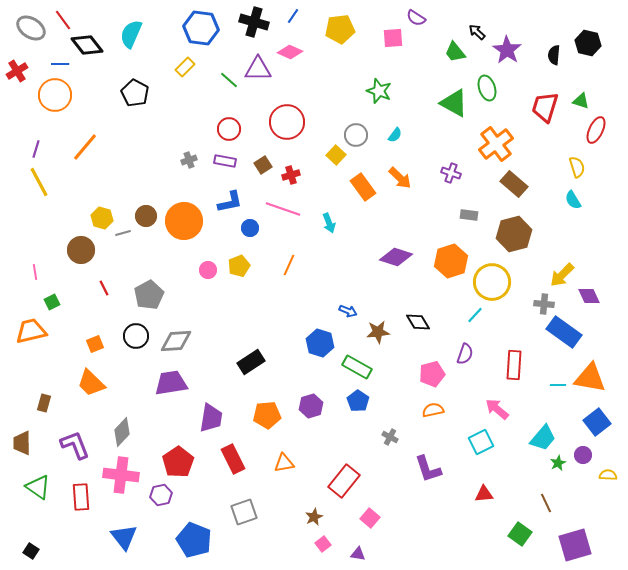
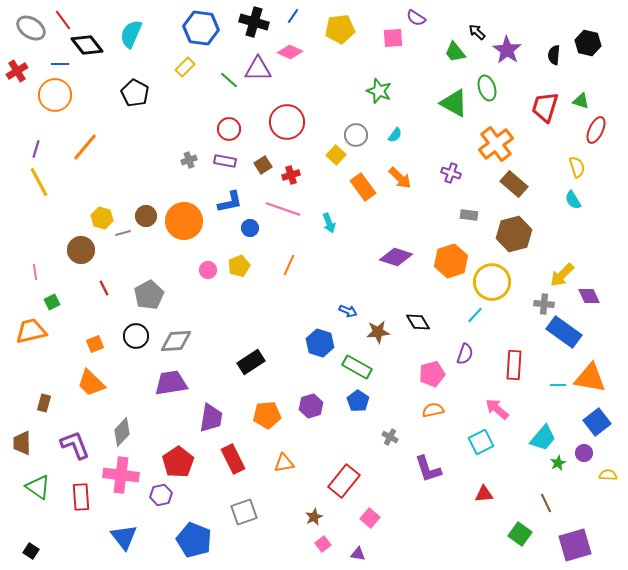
purple circle at (583, 455): moved 1 px right, 2 px up
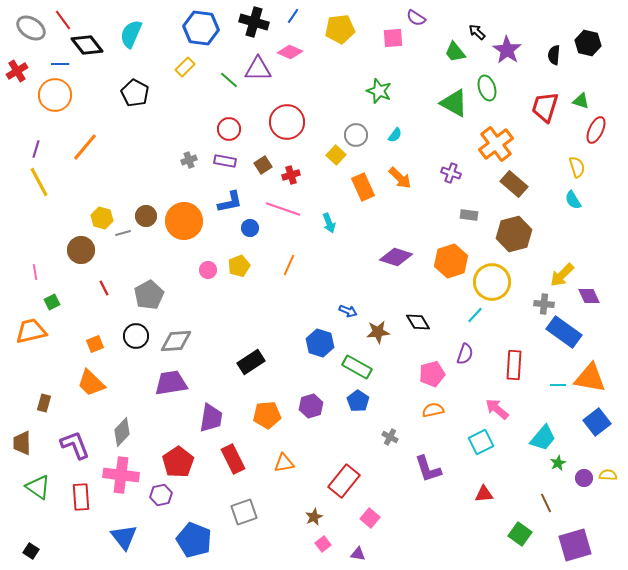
orange rectangle at (363, 187): rotated 12 degrees clockwise
purple circle at (584, 453): moved 25 px down
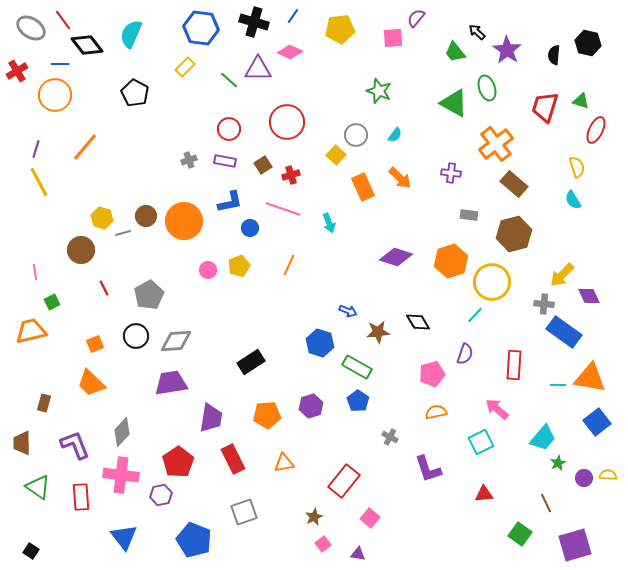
purple semicircle at (416, 18): rotated 96 degrees clockwise
purple cross at (451, 173): rotated 12 degrees counterclockwise
orange semicircle at (433, 410): moved 3 px right, 2 px down
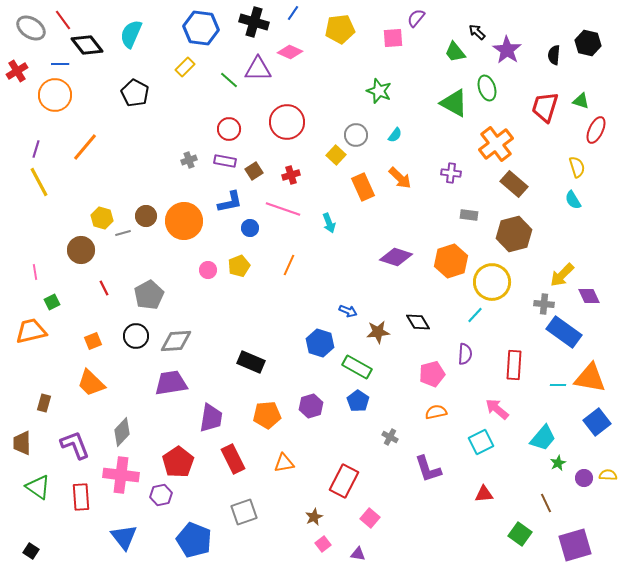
blue line at (293, 16): moved 3 px up
brown square at (263, 165): moved 9 px left, 6 px down
orange square at (95, 344): moved 2 px left, 3 px up
purple semicircle at (465, 354): rotated 15 degrees counterclockwise
black rectangle at (251, 362): rotated 56 degrees clockwise
red rectangle at (344, 481): rotated 12 degrees counterclockwise
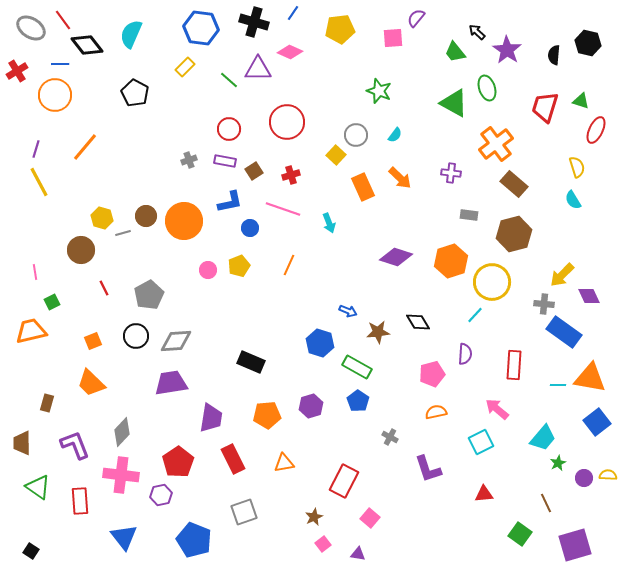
brown rectangle at (44, 403): moved 3 px right
red rectangle at (81, 497): moved 1 px left, 4 px down
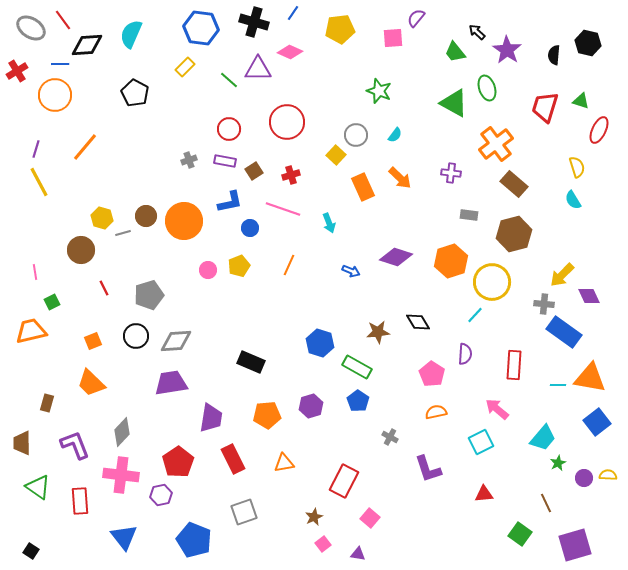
black diamond at (87, 45): rotated 56 degrees counterclockwise
red ellipse at (596, 130): moved 3 px right
gray pentagon at (149, 295): rotated 12 degrees clockwise
blue arrow at (348, 311): moved 3 px right, 40 px up
pink pentagon at (432, 374): rotated 25 degrees counterclockwise
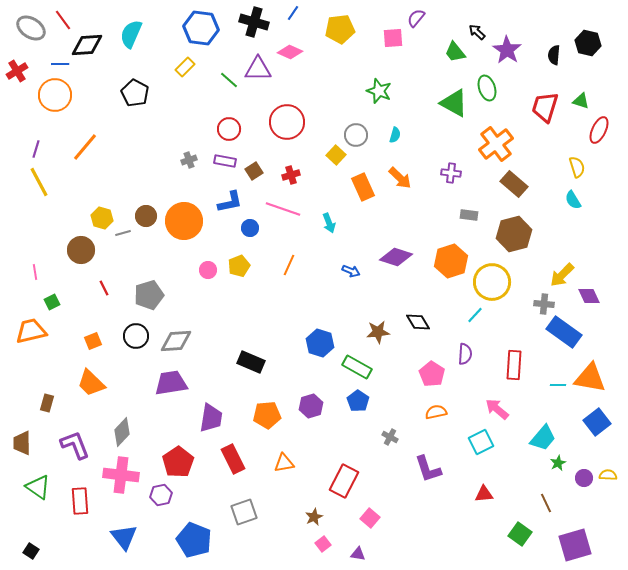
cyan semicircle at (395, 135): rotated 21 degrees counterclockwise
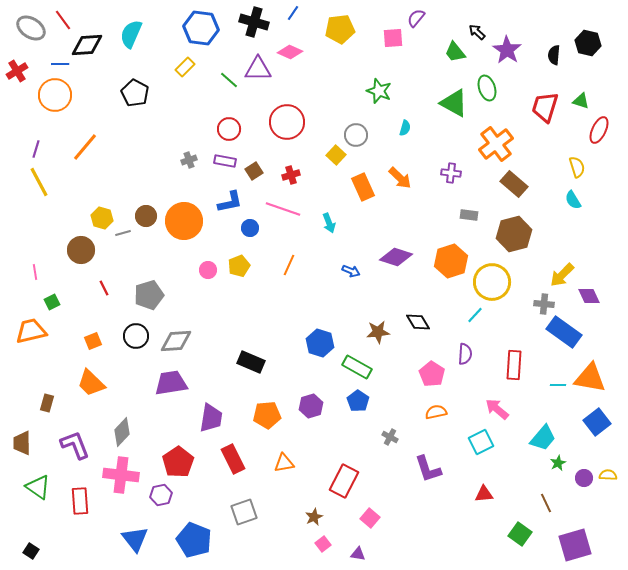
cyan semicircle at (395, 135): moved 10 px right, 7 px up
blue triangle at (124, 537): moved 11 px right, 2 px down
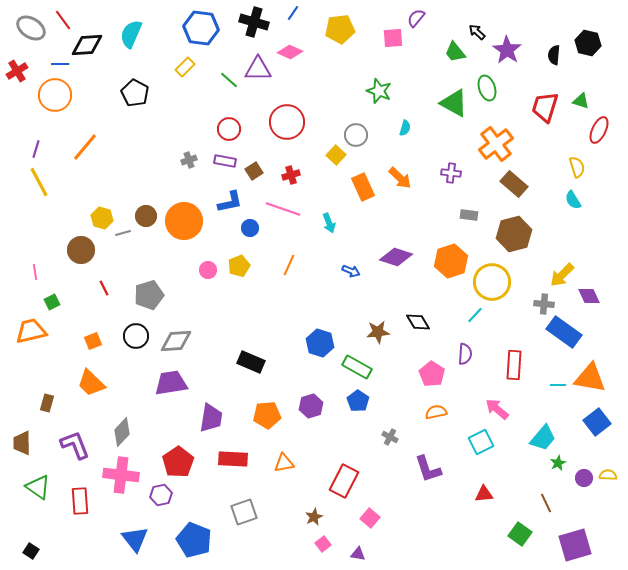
red rectangle at (233, 459): rotated 60 degrees counterclockwise
